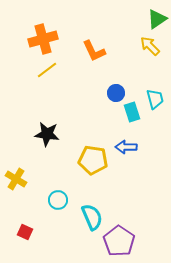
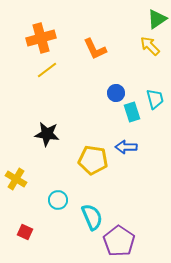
orange cross: moved 2 px left, 1 px up
orange L-shape: moved 1 px right, 2 px up
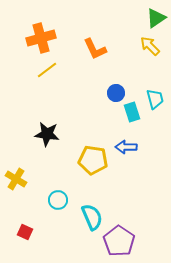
green triangle: moved 1 px left, 1 px up
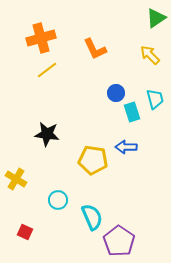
yellow arrow: moved 9 px down
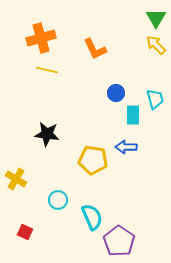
green triangle: rotated 25 degrees counterclockwise
yellow arrow: moved 6 px right, 10 px up
yellow line: rotated 50 degrees clockwise
cyan rectangle: moved 1 px right, 3 px down; rotated 18 degrees clockwise
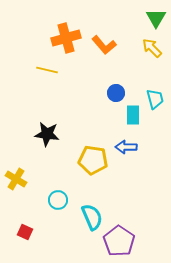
orange cross: moved 25 px right
yellow arrow: moved 4 px left, 3 px down
orange L-shape: moved 9 px right, 4 px up; rotated 15 degrees counterclockwise
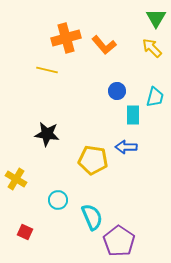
blue circle: moved 1 px right, 2 px up
cyan trapezoid: moved 2 px up; rotated 30 degrees clockwise
